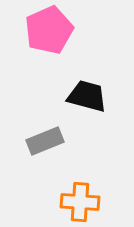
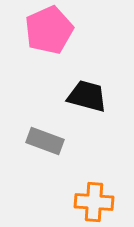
gray rectangle: rotated 42 degrees clockwise
orange cross: moved 14 px right
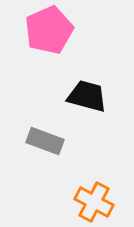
orange cross: rotated 24 degrees clockwise
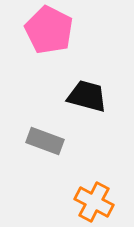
pink pentagon: rotated 21 degrees counterclockwise
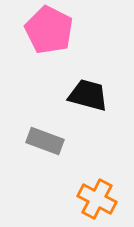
black trapezoid: moved 1 px right, 1 px up
orange cross: moved 3 px right, 3 px up
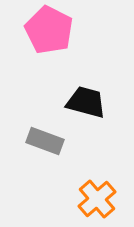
black trapezoid: moved 2 px left, 7 px down
orange cross: rotated 21 degrees clockwise
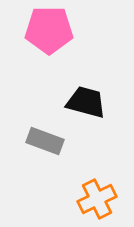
pink pentagon: rotated 27 degrees counterclockwise
orange cross: rotated 15 degrees clockwise
